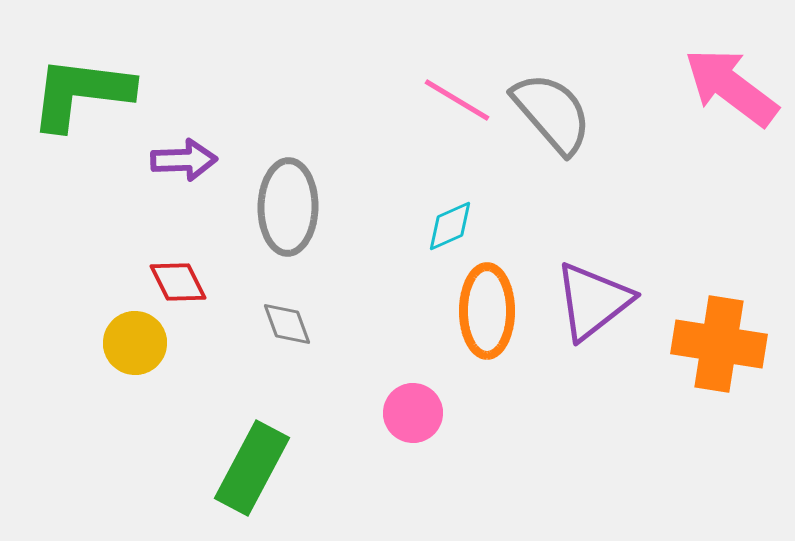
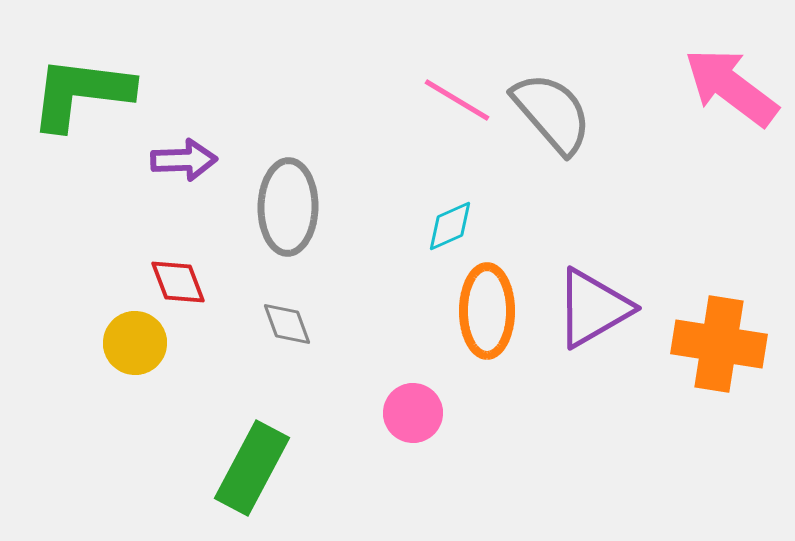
red diamond: rotated 6 degrees clockwise
purple triangle: moved 7 px down; rotated 8 degrees clockwise
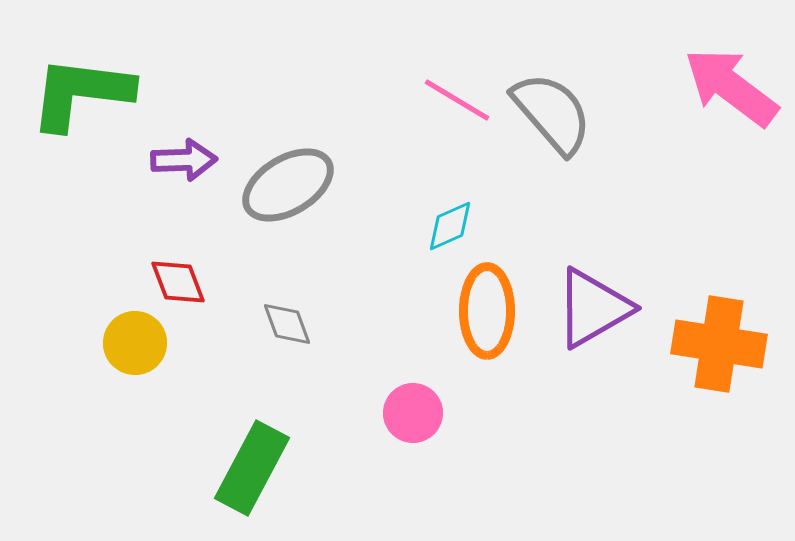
gray ellipse: moved 22 px up; rotated 58 degrees clockwise
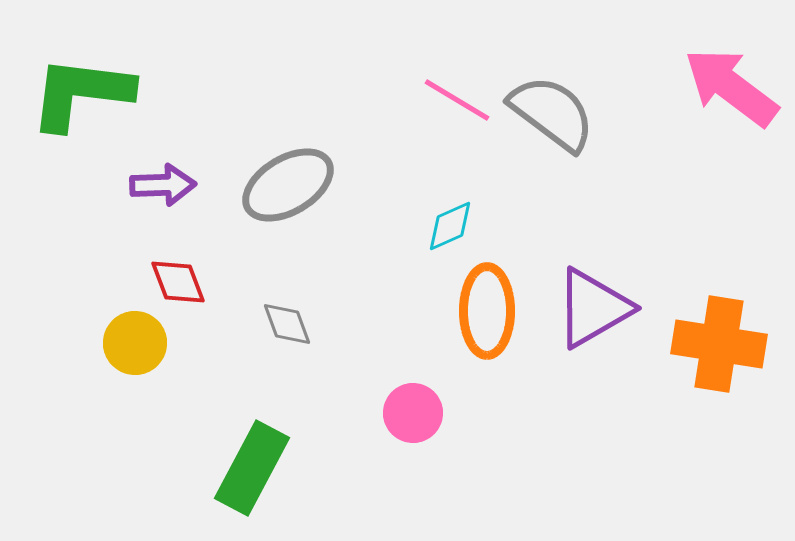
gray semicircle: rotated 12 degrees counterclockwise
purple arrow: moved 21 px left, 25 px down
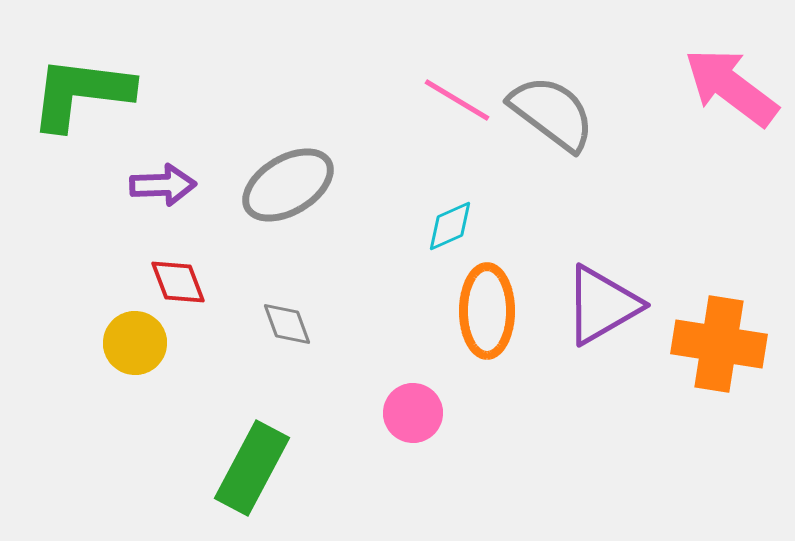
purple triangle: moved 9 px right, 3 px up
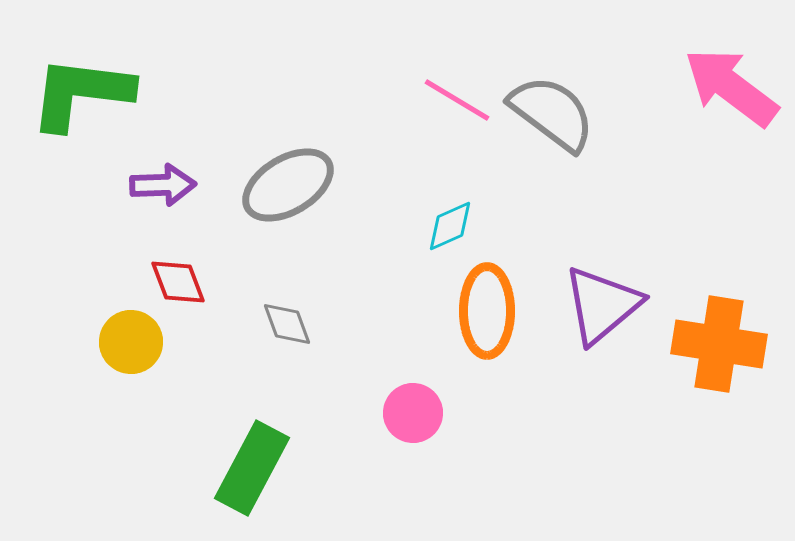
purple triangle: rotated 10 degrees counterclockwise
yellow circle: moved 4 px left, 1 px up
